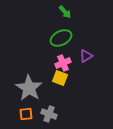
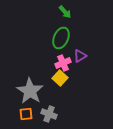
green ellipse: rotated 40 degrees counterclockwise
purple triangle: moved 6 px left
yellow square: rotated 21 degrees clockwise
gray star: moved 1 px right, 3 px down
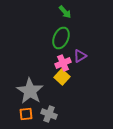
yellow square: moved 2 px right, 1 px up
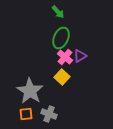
green arrow: moved 7 px left
pink cross: moved 2 px right, 6 px up; rotated 28 degrees counterclockwise
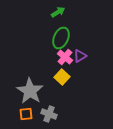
green arrow: rotated 80 degrees counterclockwise
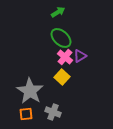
green ellipse: rotated 70 degrees counterclockwise
gray cross: moved 4 px right, 2 px up
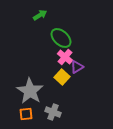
green arrow: moved 18 px left, 3 px down
purple triangle: moved 3 px left, 11 px down
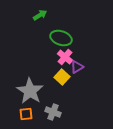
green ellipse: rotated 25 degrees counterclockwise
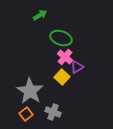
orange square: rotated 32 degrees counterclockwise
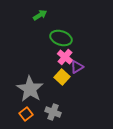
gray star: moved 2 px up
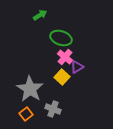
gray cross: moved 3 px up
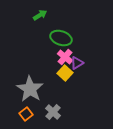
purple triangle: moved 4 px up
yellow square: moved 3 px right, 4 px up
gray cross: moved 3 px down; rotated 21 degrees clockwise
